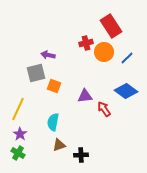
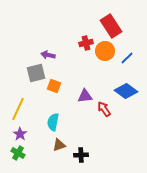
orange circle: moved 1 px right, 1 px up
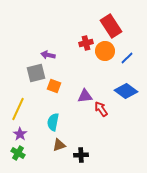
red arrow: moved 3 px left
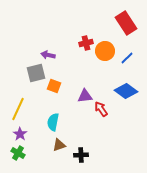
red rectangle: moved 15 px right, 3 px up
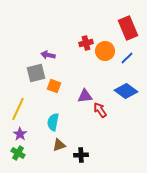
red rectangle: moved 2 px right, 5 px down; rotated 10 degrees clockwise
red arrow: moved 1 px left, 1 px down
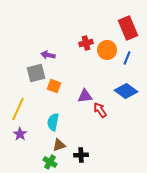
orange circle: moved 2 px right, 1 px up
blue line: rotated 24 degrees counterclockwise
green cross: moved 32 px right, 9 px down
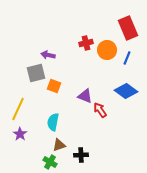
purple triangle: rotated 28 degrees clockwise
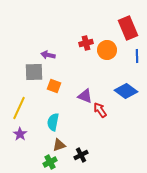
blue line: moved 10 px right, 2 px up; rotated 24 degrees counterclockwise
gray square: moved 2 px left, 1 px up; rotated 12 degrees clockwise
yellow line: moved 1 px right, 1 px up
black cross: rotated 24 degrees counterclockwise
green cross: rotated 32 degrees clockwise
